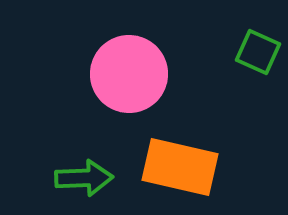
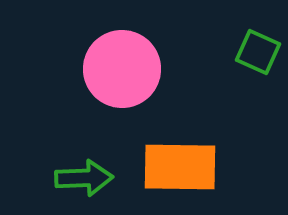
pink circle: moved 7 px left, 5 px up
orange rectangle: rotated 12 degrees counterclockwise
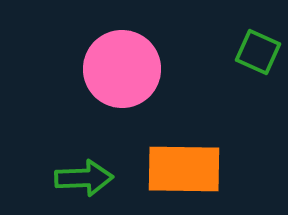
orange rectangle: moved 4 px right, 2 px down
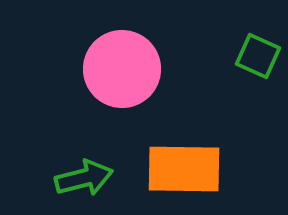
green square: moved 4 px down
green arrow: rotated 12 degrees counterclockwise
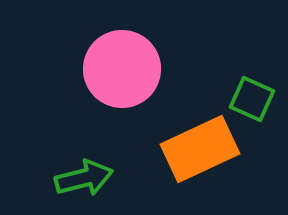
green square: moved 6 px left, 43 px down
orange rectangle: moved 16 px right, 20 px up; rotated 26 degrees counterclockwise
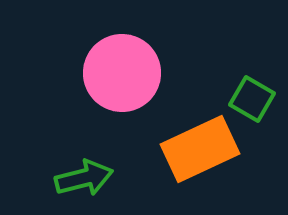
pink circle: moved 4 px down
green square: rotated 6 degrees clockwise
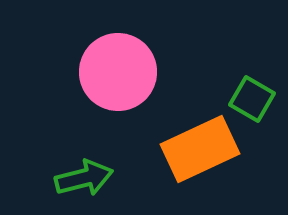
pink circle: moved 4 px left, 1 px up
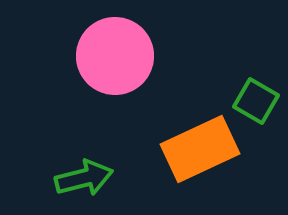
pink circle: moved 3 px left, 16 px up
green square: moved 4 px right, 2 px down
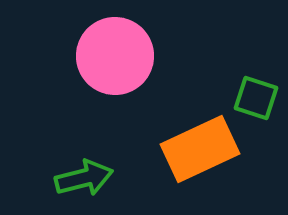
green square: moved 3 px up; rotated 12 degrees counterclockwise
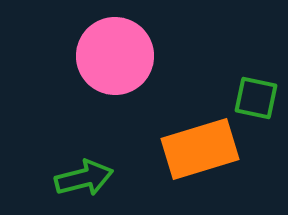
green square: rotated 6 degrees counterclockwise
orange rectangle: rotated 8 degrees clockwise
